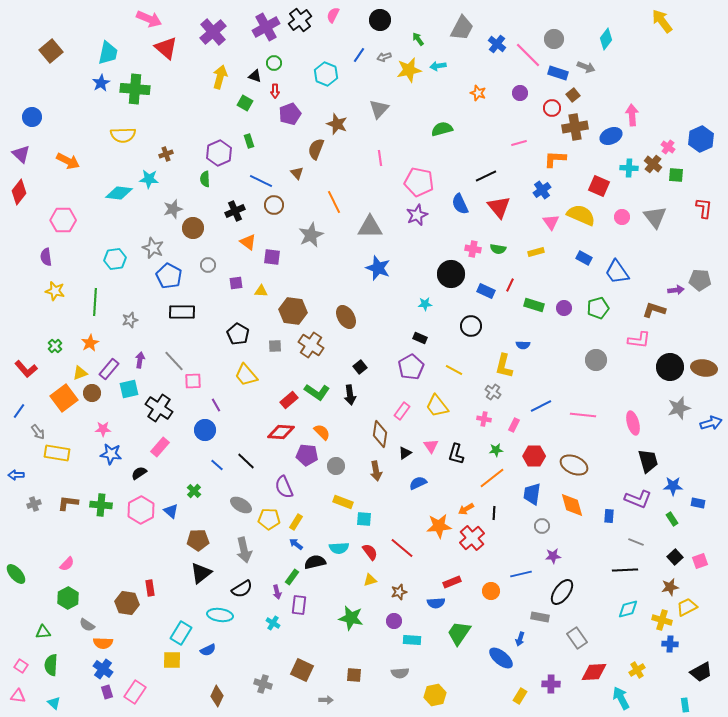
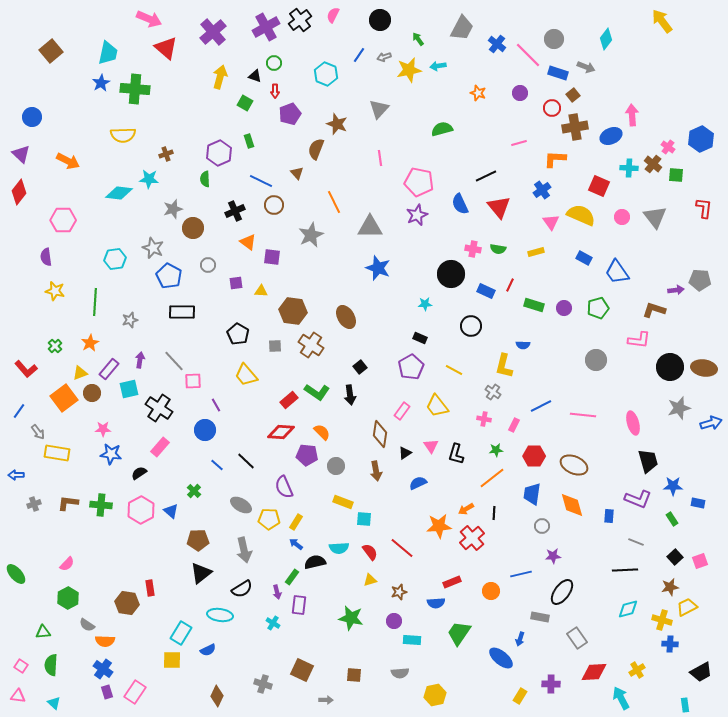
orange semicircle at (103, 643): moved 2 px right, 2 px up
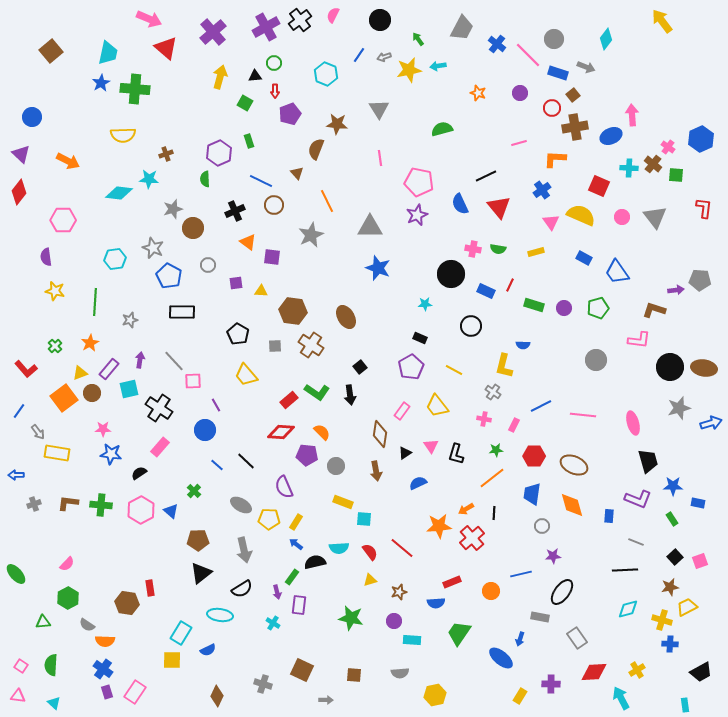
black triangle at (255, 76): rotated 24 degrees counterclockwise
gray triangle at (379, 109): rotated 15 degrees counterclockwise
brown star at (337, 124): rotated 15 degrees counterclockwise
orange line at (334, 202): moved 7 px left, 1 px up
green triangle at (43, 632): moved 10 px up
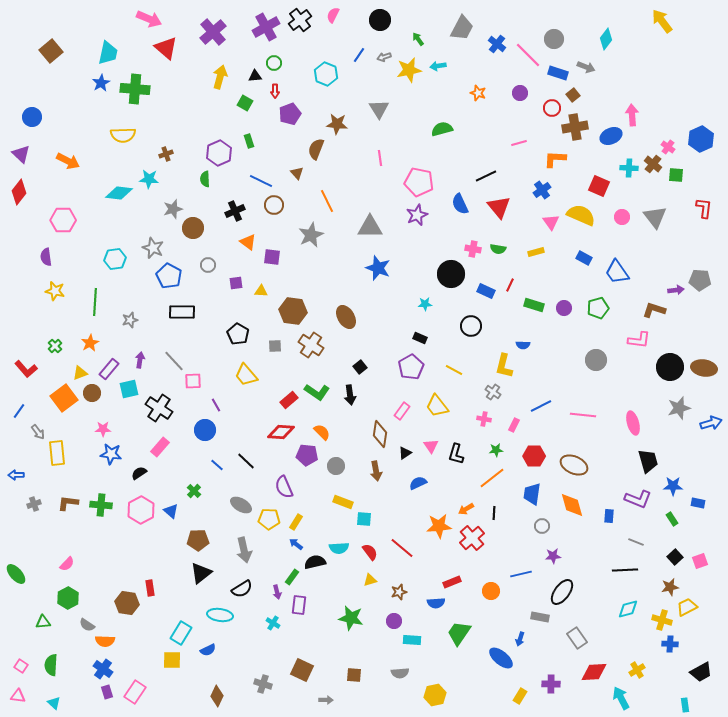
yellow rectangle at (57, 453): rotated 75 degrees clockwise
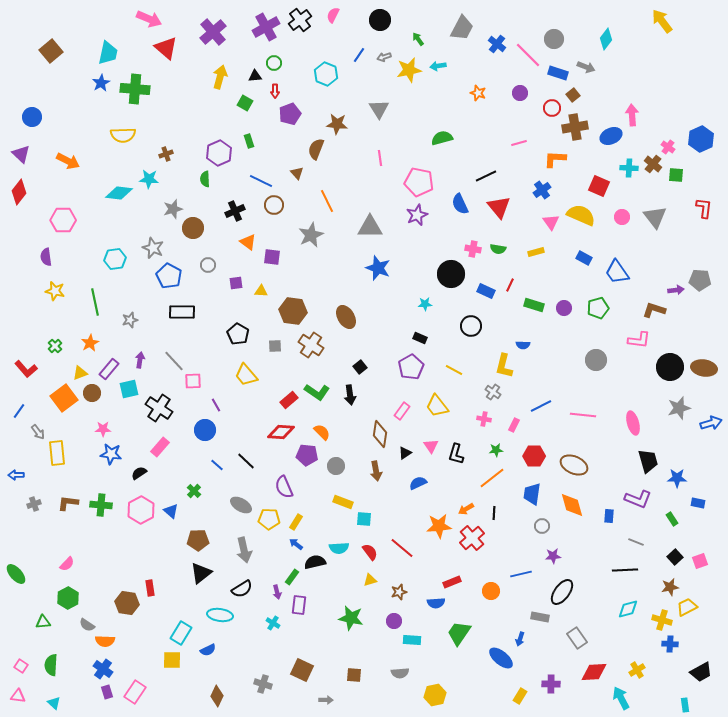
green semicircle at (442, 129): moved 9 px down
green line at (95, 302): rotated 16 degrees counterclockwise
blue star at (673, 486): moved 4 px right, 8 px up
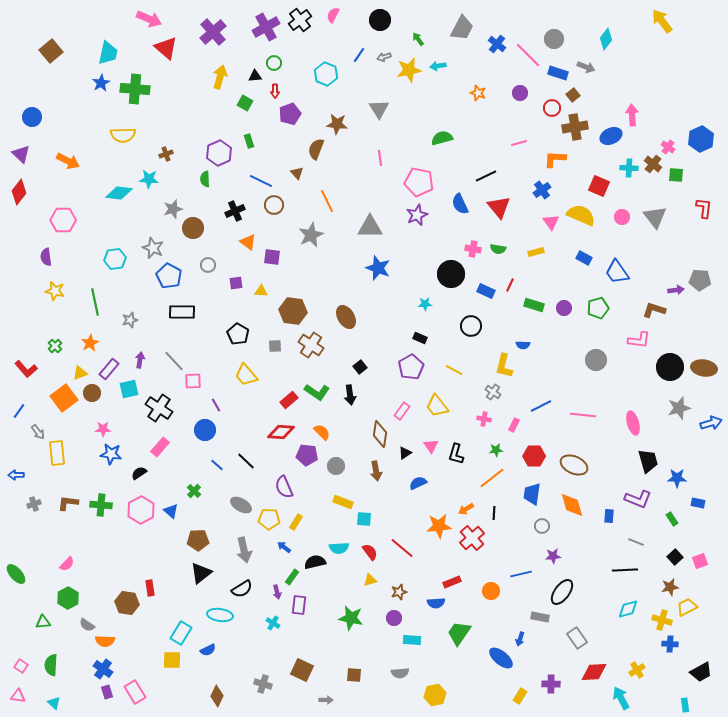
blue arrow at (296, 544): moved 12 px left, 3 px down
purple circle at (394, 621): moved 3 px up
pink rectangle at (135, 692): rotated 65 degrees counterclockwise
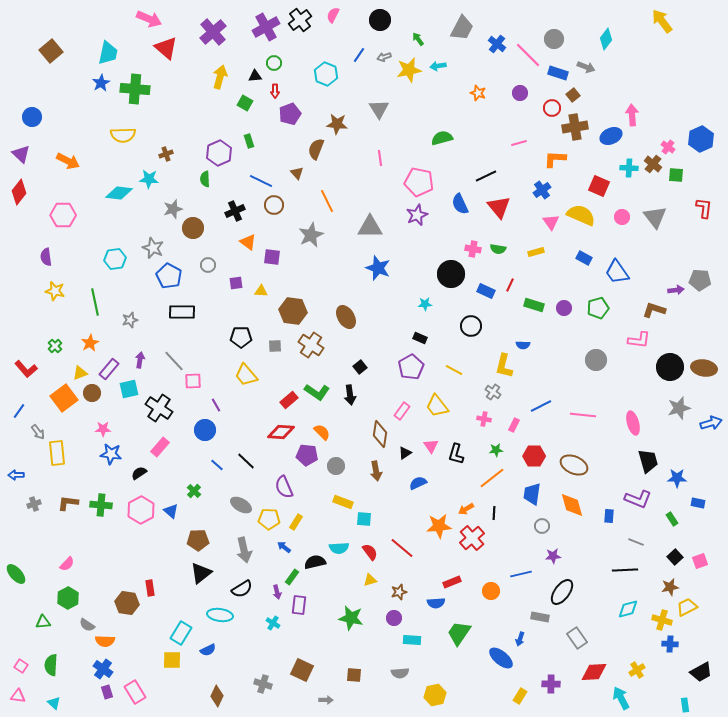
pink hexagon at (63, 220): moved 5 px up
black pentagon at (238, 334): moved 3 px right, 3 px down; rotated 30 degrees counterclockwise
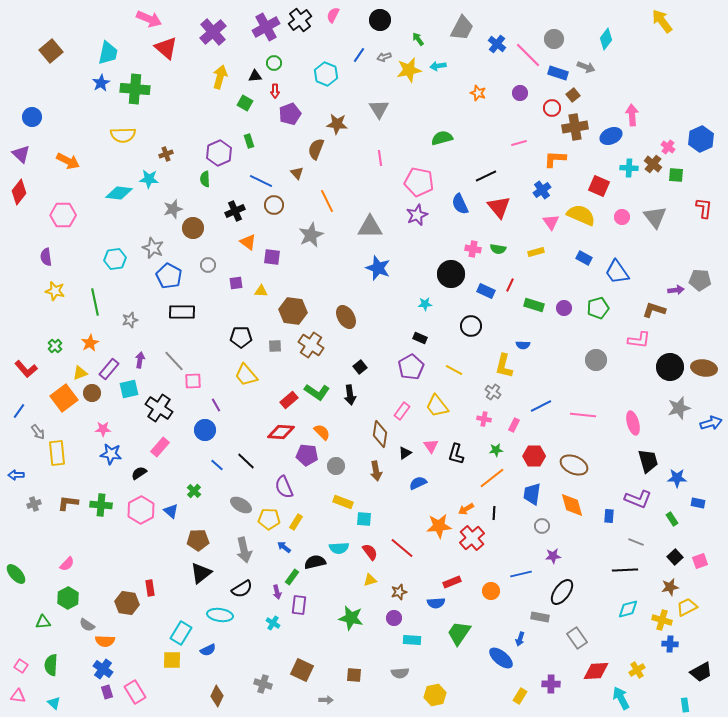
red diamond at (594, 672): moved 2 px right, 1 px up
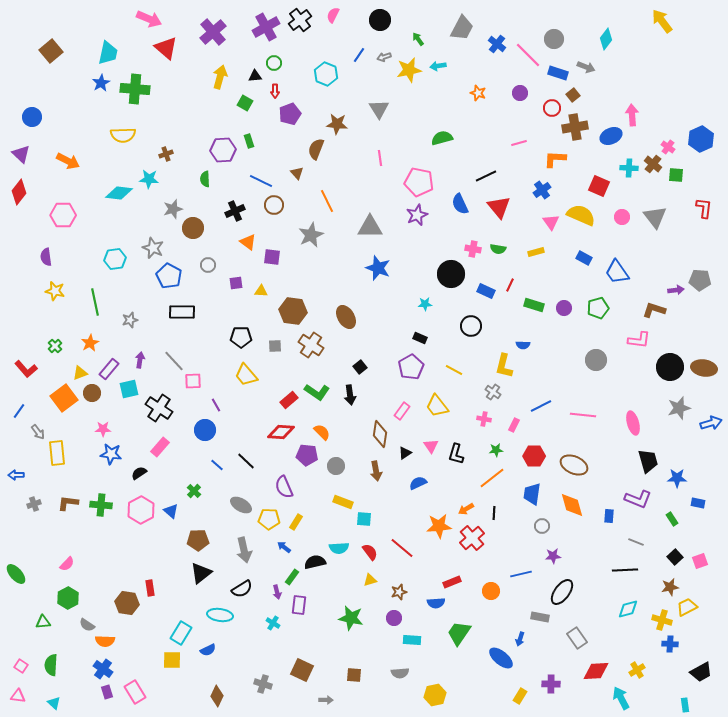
purple hexagon at (219, 153): moved 4 px right, 3 px up; rotated 20 degrees clockwise
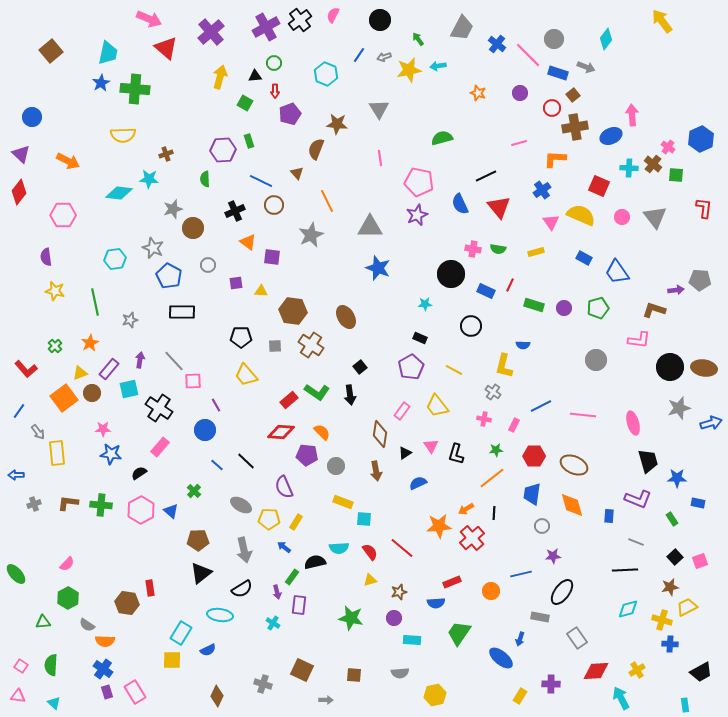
purple cross at (213, 32): moved 2 px left
